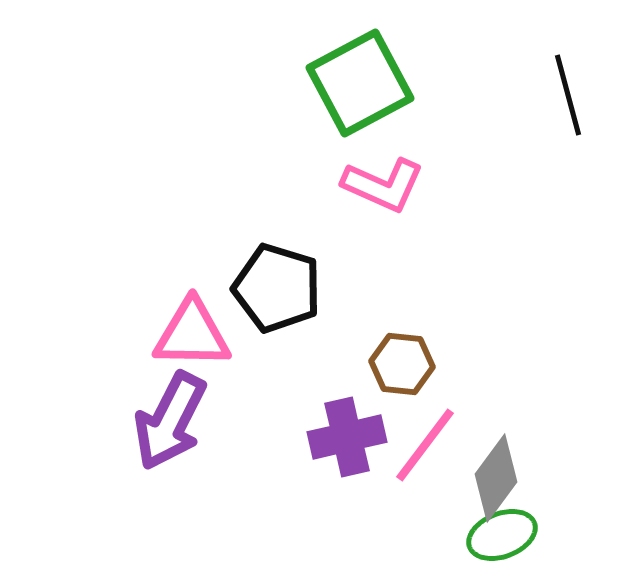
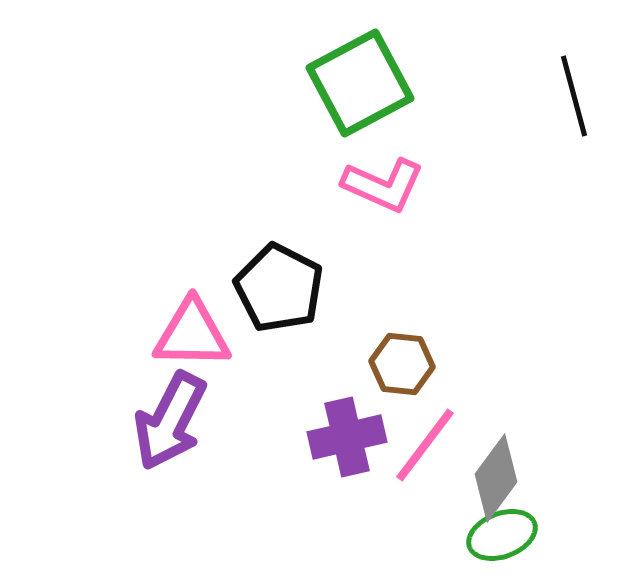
black line: moved 6 px right, 1 px down
black pentagon: moved 2 px right; rotated 10 degrees clockwise
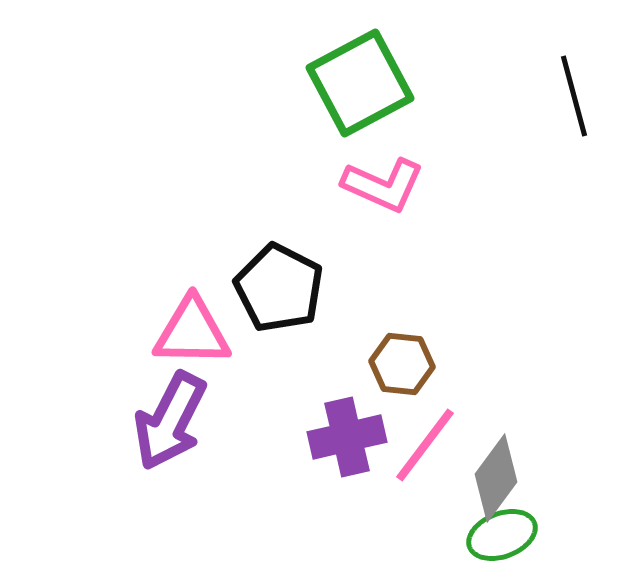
pink triangle: moved 2 px up
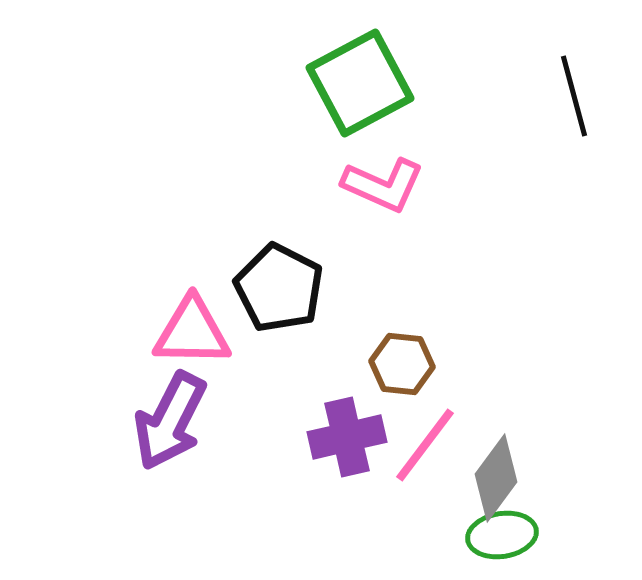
green ellipse: rotated 12 degrees clockwise
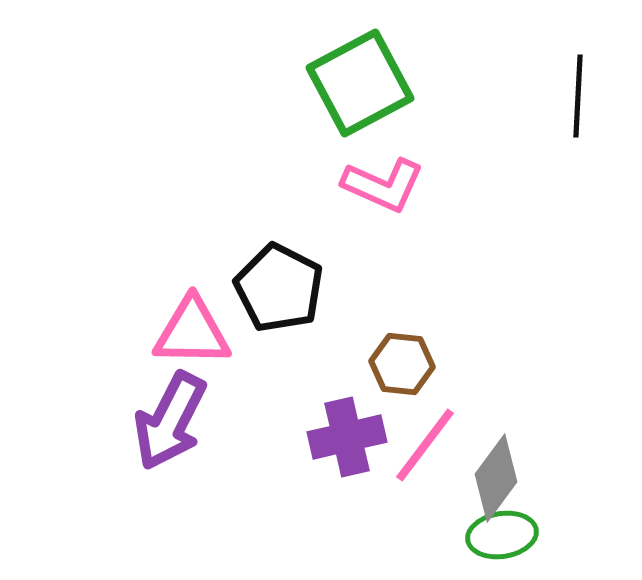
black line: moved 4 px right; rotated 18 degrees clockwise
